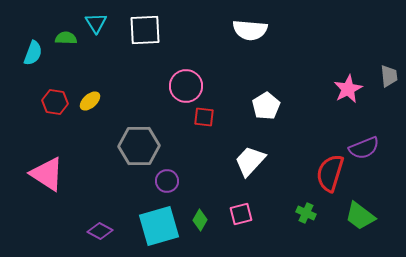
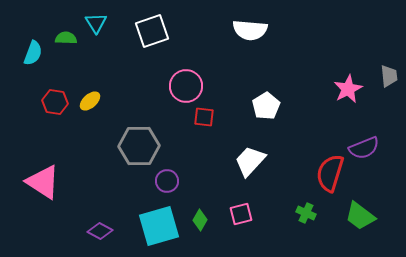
white square: moved 7 px right, 1 px down; rotated 16 degrees counterclockwise
pink triangle: moved 4 px left, 8 px down
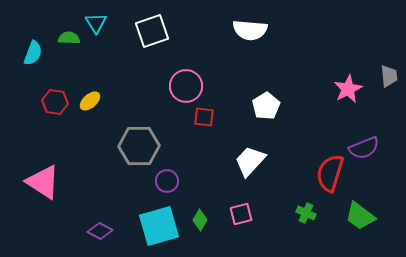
green semicircle: moved 3 px right
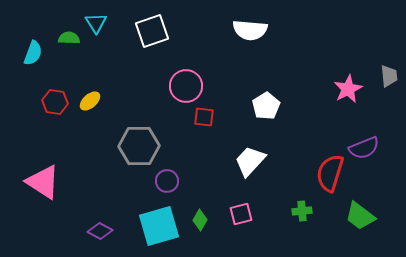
green cross: moved 4 px left, 2 px up; rotated 30 degrees counterclockwise
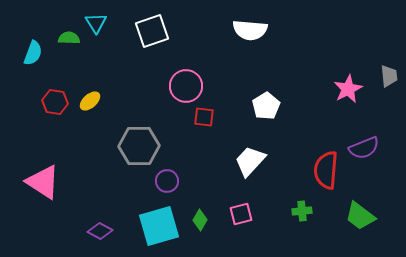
red semicircle: moved 4 px left, 3 px up; rotated 12 degrees counterclockwise
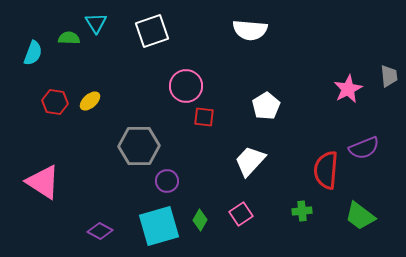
pink square: rotated 20 degrees counterclockwise
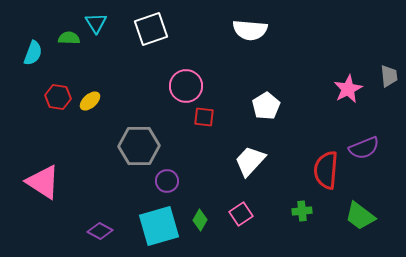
white square: moved 1 px left, 2 px up
red hexagon: moved 3 px right, 5 px up
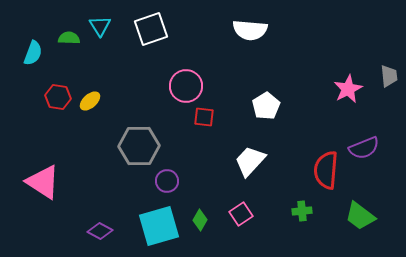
cyan triangle: moved 4 px right, 3 px down
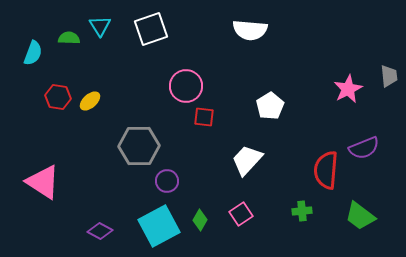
white pentagon: moved 4 px right
white trapezoid: moved 3 px left, 1 px up
cyan square: rotated 12 degrees counterclockwise
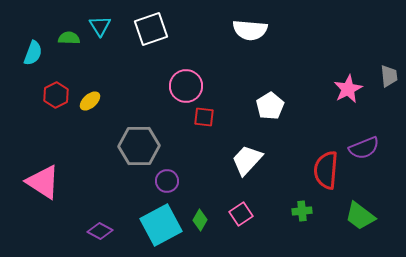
red hexagon: moved 2 px left, 2 px up; rotated 25 degrees clockwise
cyan square: moved 2 px right, 1 px up
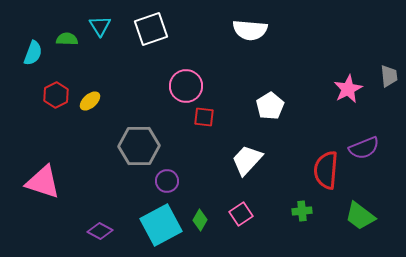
green semicircle: moved 2 px left, 1 px down
pink triangle: rotated 15 degrees counterclockwise
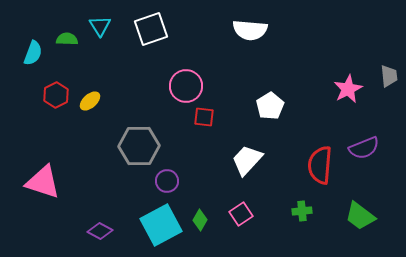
red semicircle: moved 6 px left, 5 px up
